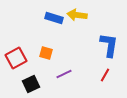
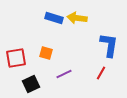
yellow arrow: moved 3 px down
red square: rotated 20 degrees clockwise
red line: moved 4 px left, 2 px up
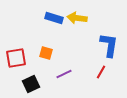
red line: moved 1 px up
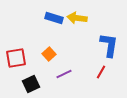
orange square: moved 3 px right, 1 px down; rotated 32 degrees clockwise
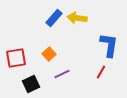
blue rectangle: rotated 66 degrees counterclockwise
purple line: moved 2 px left
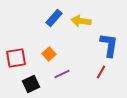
yellow arrow: moved 4 px right, 3 px down
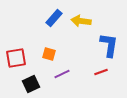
orange square: rotated 32 degrees counterclockwise
red line: rotated 40 degrees clockwise
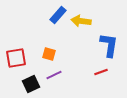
blue rectangle: moved 4 px right, 3 px up
purple line: moved 8 px left, 1 px down
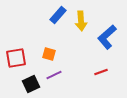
yellow arrow: rotated 102 degrees counterclockwise
blue L-shape: moved 2 px left, 8 px up; rotated 140 degrees counterclockwise
